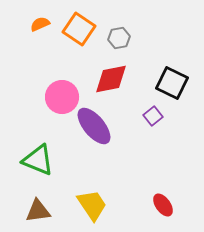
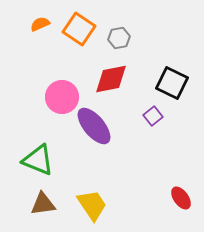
red ellipse: moved 18 px right, 7 px up
brown triangle: moved 5 px right, 7 px up
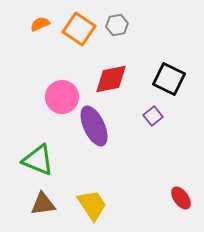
gray hexagon: moved 2 px left, 13 px up
black square: moved 3 px left, 4 px up
purple ellipse: rotated 15 degrees clockwise
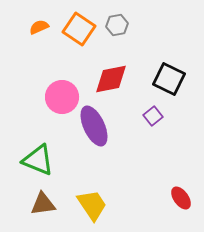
orange semicircle: moved 1 px left, 3 px down
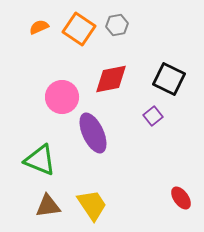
purple ellipse: moved 1 px left, 7 px down
green triangle: moved 2 px right
brown triangle: moved 5 px right, 2 px down
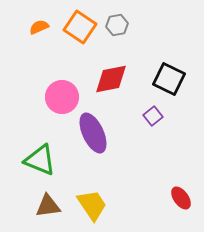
orange square: moved 1 px right, 2 px up
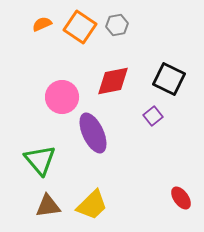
orange semicircle: moved 3 px right, 3 px up
red diamond: moved 2 px right, 2 px down
green triangle: rotated 28 degrees clockwise
yellow trapezoid: rotated 80 degrees clockwise
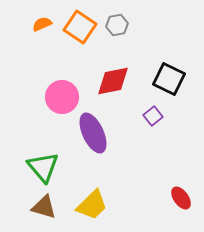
green triangle: moved 3 px right, 7 px down
brown triangle: moved 4 px left, 1 px down; rotated 24 degrees clockwise
